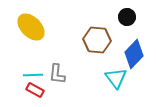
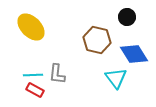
brown hexagon: rotated 8 degrees clockwise
blue diamond: rotated 76 degrees counterclockwise
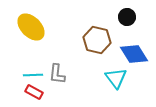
red rectangle: moved 1 px left, 2 px down
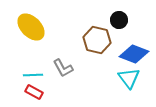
black circle: moved 8 px left, 3 px down
blue diamond: rotated 36 degrees counterclockwise
gray L-shape: moved 6 px right, 6 px up; rotated 35 degrees counterclockwise
cyan triangle: moved 13 px right
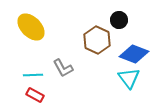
brown hexagon: rotated 12 degrees clockwise
red rectangle: moved 1 px right, 3 px down
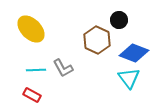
yellow ellipse: moved 2 px down
blue diamond: moved 1 px up
cyan line: moved 3 px right, 5 px up
red rectangle: moved 3 px left
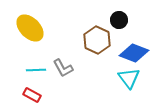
yellow ellipse: moved 1 px left, 1 px up
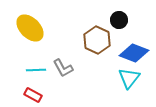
cyan triangle: rotated 15 degrees clockwise
red rectangle: moved 1 px right
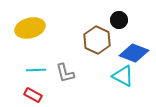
yellow ellipse: rotated 60 degrees counterclockwise
gray L-shape: moved 2 px right, 5 px down; rotated 15 degrees clockwise
cyan triangle: moved 6 px left, 2 px up; rotated 40 degrees counterclockwise
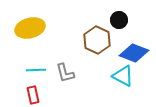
red rectangle: rotated 48 degrees clockwise
